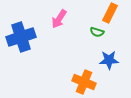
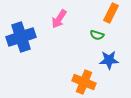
orange rectangle: moved 1 px right
green semicircle: moved 3 px down
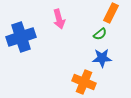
pink arrow: rotated 48 degrees counterclockwise
green semicircle: moved 3 px right, 1 px up; rotated 56 degrees counterclockwise
blue star: moved 7 px left, 2 px up
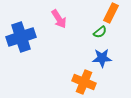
pink arrow: rotated 18 degrees counterclockwise
green semicircle: moved 2 px up
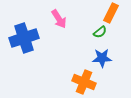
blue cross: moved 3 px right, 1 px down
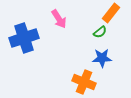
orange rectangle: rotated 12 degrees clockwise
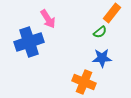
orange rectangle: moved 1 px right
pink arrow: moved 11 px left
blue cross: moved 5 px right, 4 px down
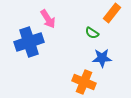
green semicircle: moved 8 px left, 1 px down; rotated 72 degrees clockwise
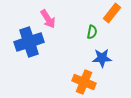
green semicircle: moved 1 px up; rotated 112 degrees counterclockwise
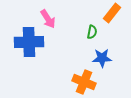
blue cross: rotated 16 degrees clockwise
